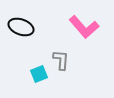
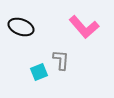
cyan square: moved 2 px up
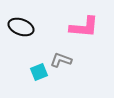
pink L-shape: rotated 44 degrees counterclockwise
gray L-shape: rotated 75 degrees counterclockwise
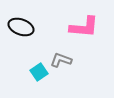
cyan square: rotated 12 degrees counterclockwise
